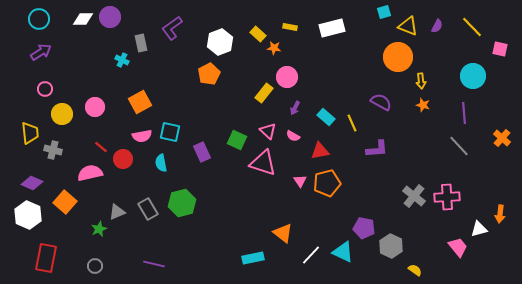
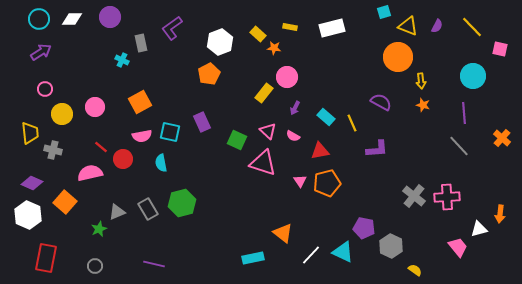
white diamond at (83, 19): moved 11 px left
purple rectangle at (202, 152): moved 30 px up
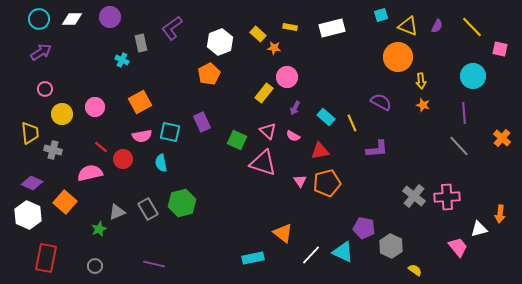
cyan square at (384, 12): moved 3 px left, 3 px down
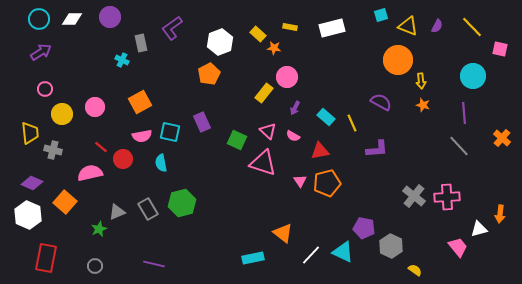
orange circle at (398, 57): moved 3 px down
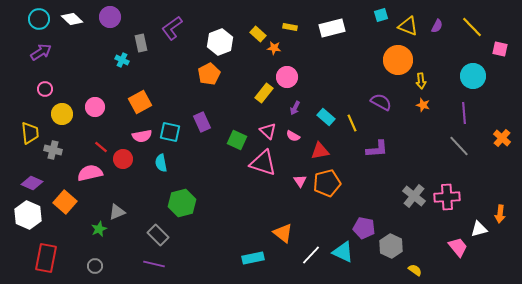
white diamond at (72, 19): rotated 45 degrees clockwise
gray rectangle at (148, 209): moved 10 px right, 26 px down; rotated 15 degrees counterclockwise
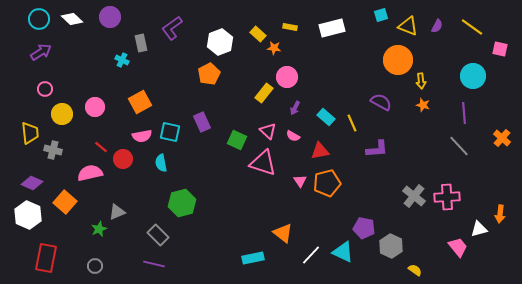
yellow line at (472, 27): rotated 10 degrees counterclockwise
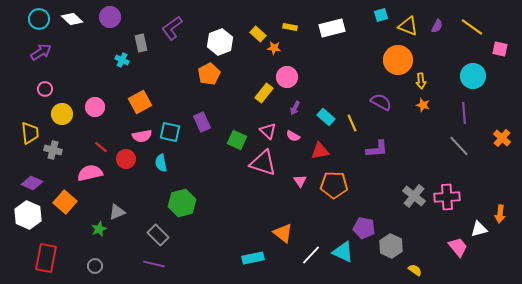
red circle at (123, 159): moved 3 px right
orange pentagon at (327, 183): moved 7 px right, 2 px down; rotated 16 degrees clockwise
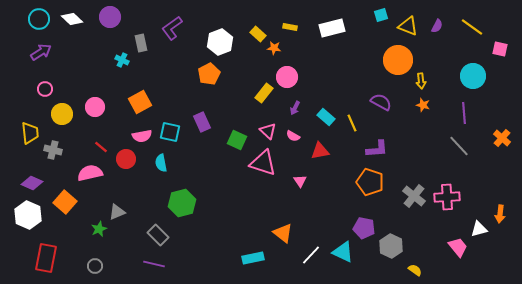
orange pentagon at (334, 185): moved 36 px right, 3 px up; rotated 16 degrees clockwise
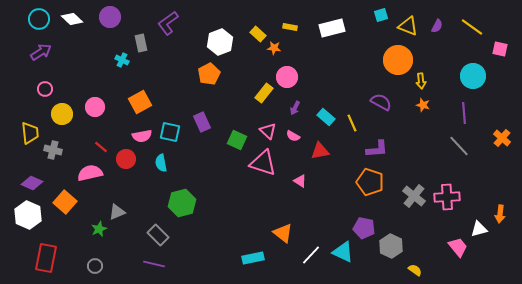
purple L-shape at (172, 28): moved 4 px left, 5 px up
pink triangle at (300, 181): rotated 24 degrees counterclockwise
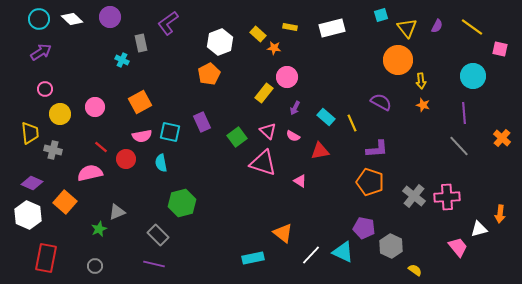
yellow triangle at (408, 26): moved 1 px left, 2 px down; rotated 30 degrees clockwise
yellow circle at (62, 114): moved 2 px left
green square at (237, 140): moved 3 px up; rotated 30 degrees clockwise
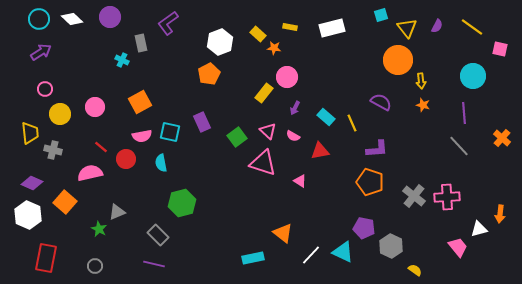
green star at (99, 229): rotated 21 degrees counterclockwise
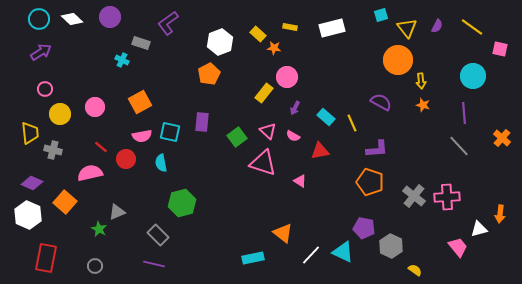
gray rectangle at (141, 43): rotated 60 degrees counterclockwise
purple rectangle at (202, 122): rotated 30 degrees clockwise
